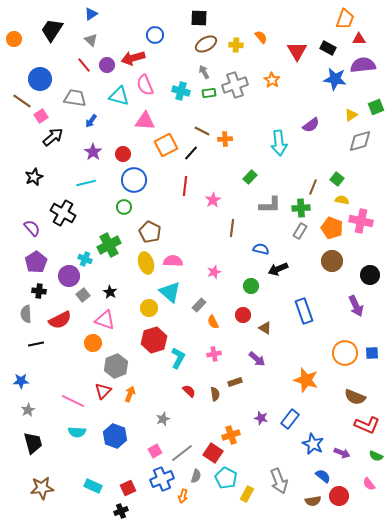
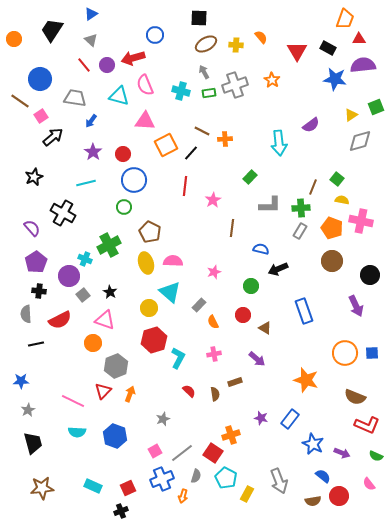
brown line at (22, 101): moved 2 px left
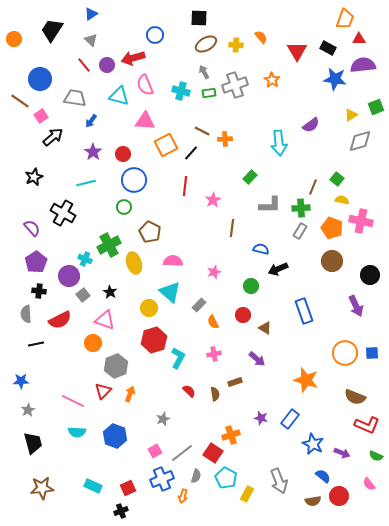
yellow ellipse at (146, 263): moved 12 px left
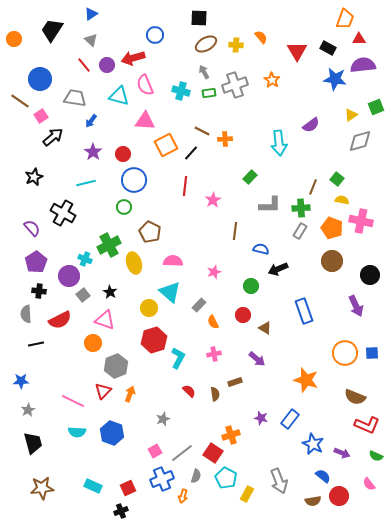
brown line at (232, 228): moved 3 px right, 3 px down
blue hexagon at (115, 436): moved 3 px left, 3 px up
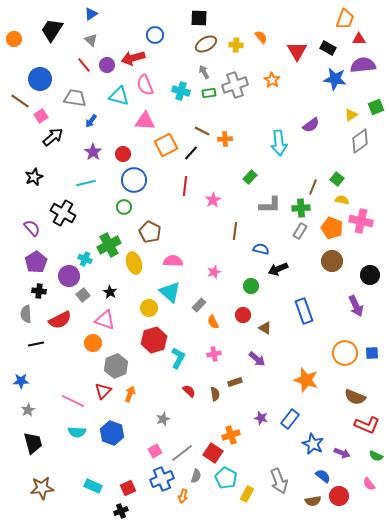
gray diamond at (360, 141): rotated 20 degrees counterclockwise
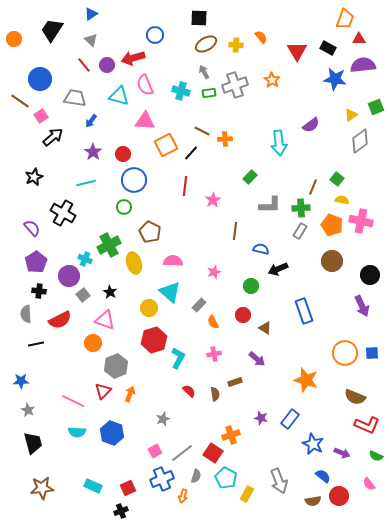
orange pentagon at (332, 228): moved 3 px up
purple arrow at (356, 306): moved 6 px right
gray star at (28, 410): rotated 16 degrees counterclockwise
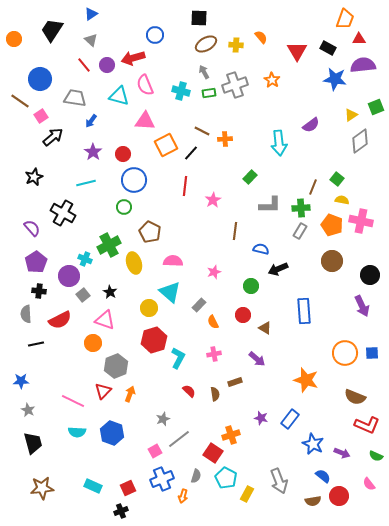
blue rectangle at (304, 311): rotated 15 degrees clockwise
gray line at (182, 453): moved 3 px left, 14 px up
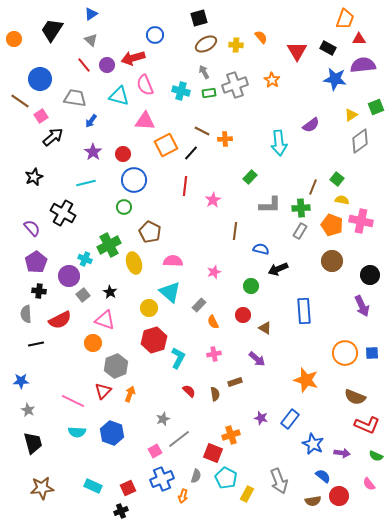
black square at (199, 18): rotated 18 degrees counterclockwise
red square at (213, 453): rotated 12 degrees counterclockwise
purple arrow at (342, 453): rotated 14 degrees counterclockwise
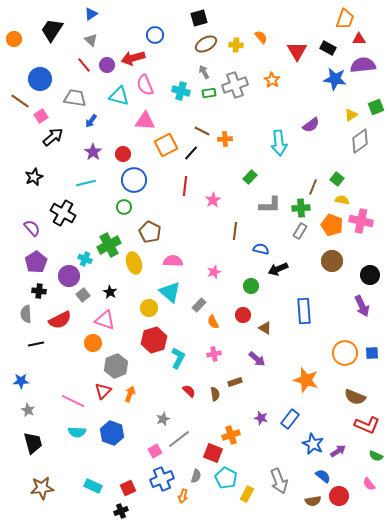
purple arrow at (342, 453): moved 4 px left, 2 px up; rotated 42 degrees counterclockwise
